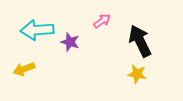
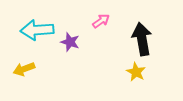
pink arrow: moved 1 px left
black arrow: moved 2 px right, 2 px up; rotated 16 degrees clockwise
yellow star: moved 1 px left, 2 px up; rotated 18 degrees clockwise
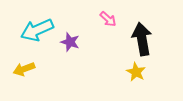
pink arrow: moved 7 px right, 2 px up; rotated 78 degrees clockwise
cyan arrow: rotated 20 degrees counterclockwise
